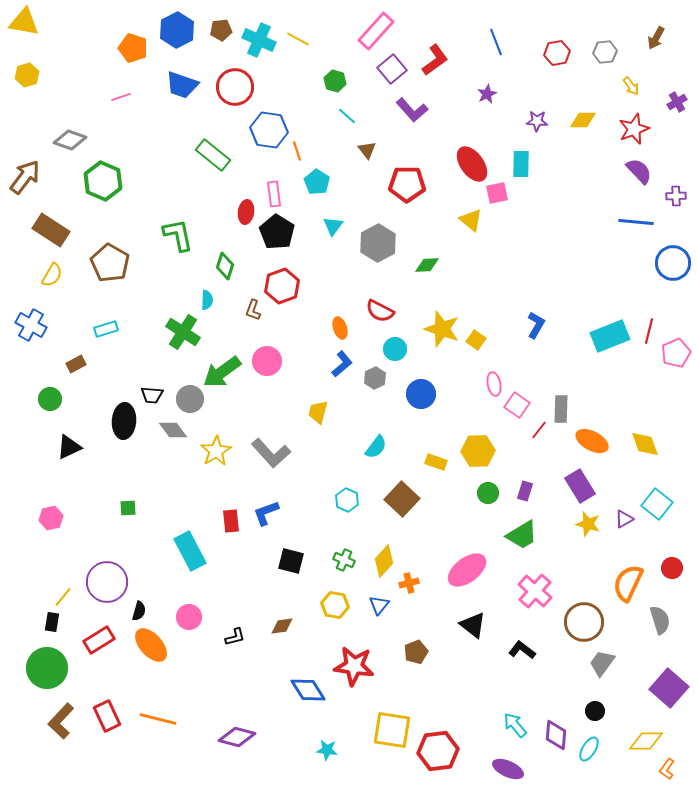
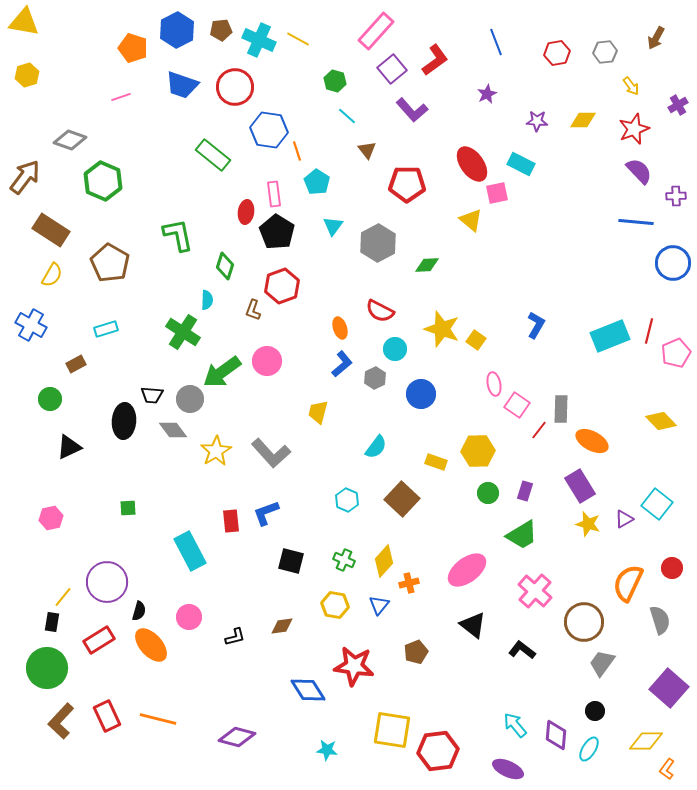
purple cross at (677, 102): moved 1 px right, 3 px down
cyan rectangle at (521, 164): rotated 64 degrees counterclockwise
yellow diamond at (645, 444): moved 16 px right, 23 px up; rotated 24 degrees counterclockwise
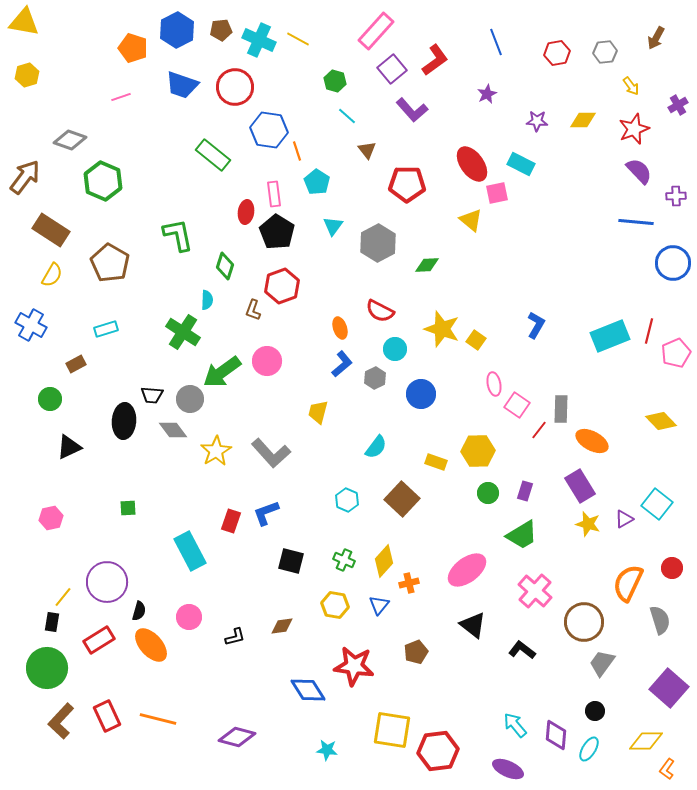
red rectangle at (231, 521): rotated 25 degrees clockwise
